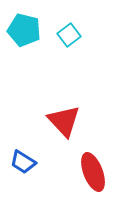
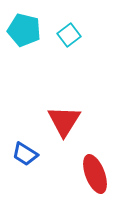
red triangle: rotated 15 degrees clockwise
blue trapezoid: moved 2 px right, 8 px up
red ellipse: moved 2 px right, 2 px down
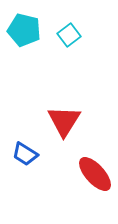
red ellipse: rotated 21 degrees counterclockwise
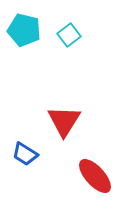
red ellipse: moved 2 px down
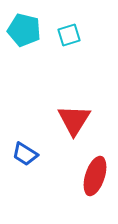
cyan square: rotated 20 degrees clockwise
red triangle: moved 10 px right, 1 px up
red ellipse: rotated 60 degrees clockwise
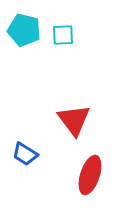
cyan square: moved 6 px left; rotated 15 degrees clockwise
red triangle: rotated 9 degrees counterclockwise
red ellipse: moved 5 px left, 1 px up
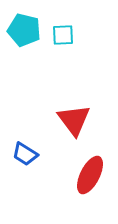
red ellipse: rotated 9 degrees clockwise
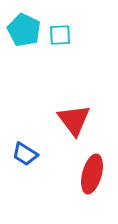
cyan pentagon: rotated 12 degrees clockwise
cyan square: moved 3 px left
red ellipse: moved 2 px right, 1 px up; rotated 12 degrees counterclockwise
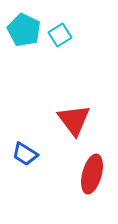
cyan square: rotated 30 degrees counterclockwise
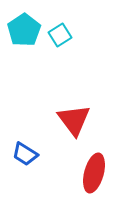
cyan pentagon: rotated 12 degrees clockwise
red ellipse: moved 2 px right, 1 px up
